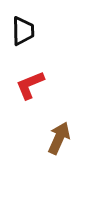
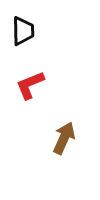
brown arrow: moved 5 px right
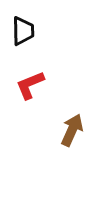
brown arrow: moved 8 px right, 8 px up
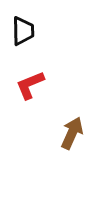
brown arrow: moved 3 px down
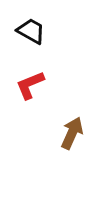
black trapezoid: moved 8 px right; rotated 60 degrees counterclockwise
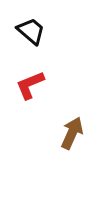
black trapezoid: rotated 12 degrees clockwise
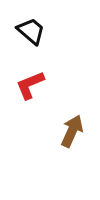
brown arrow: moved 2 px up
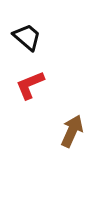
black trapezoid: moved 4 px left, 6 px down
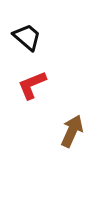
red L-shape: moved 2 px right
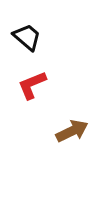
brown arrow: rotated 40 degrees clockwise
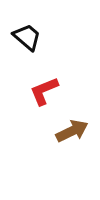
red L-shape: moved 12 px right, 6 px down
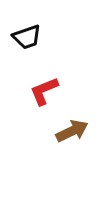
black trapezoid: rotated 120 degrees clockwise
